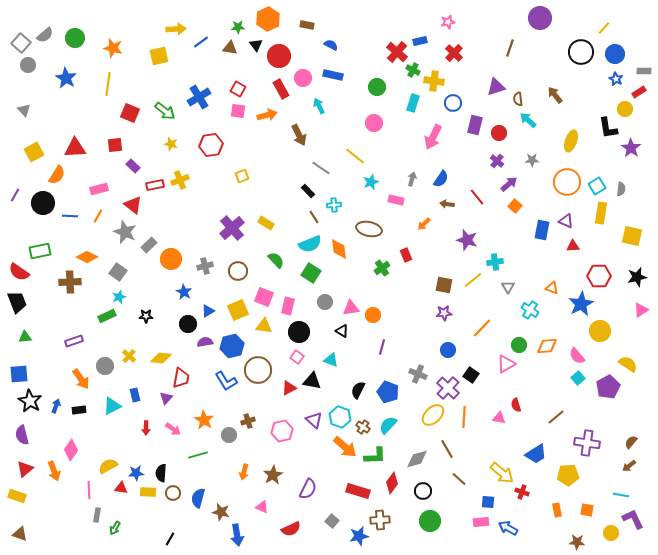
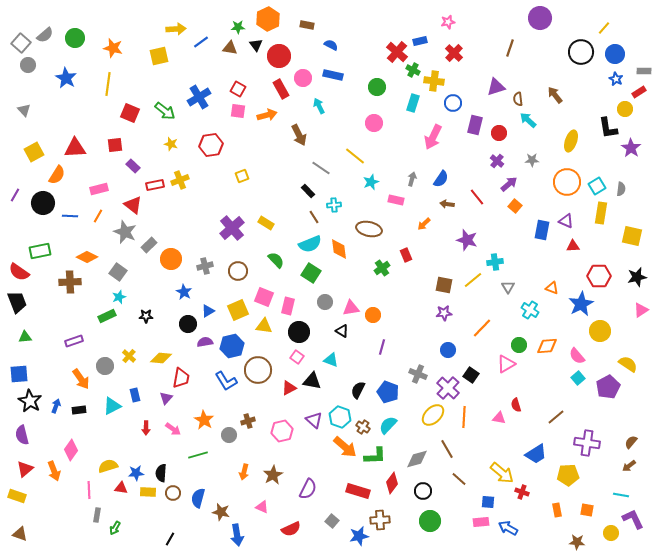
yellow semicircle at (108, 466): rotated 12 degrees clockwise
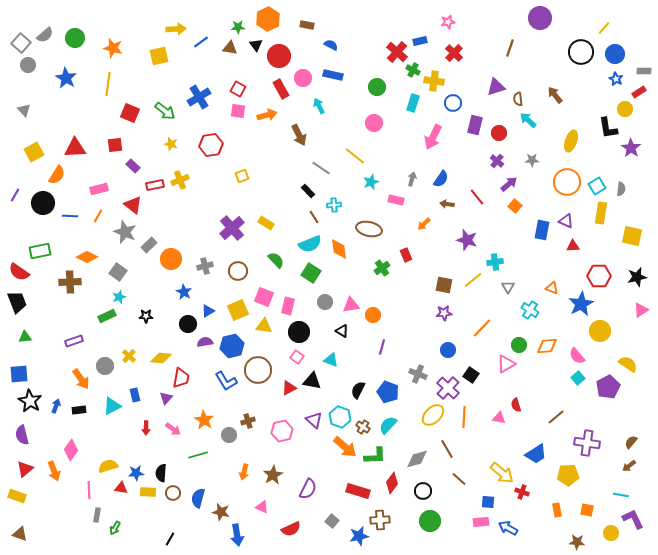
pink triangle at (351, 308): moved 3 px up
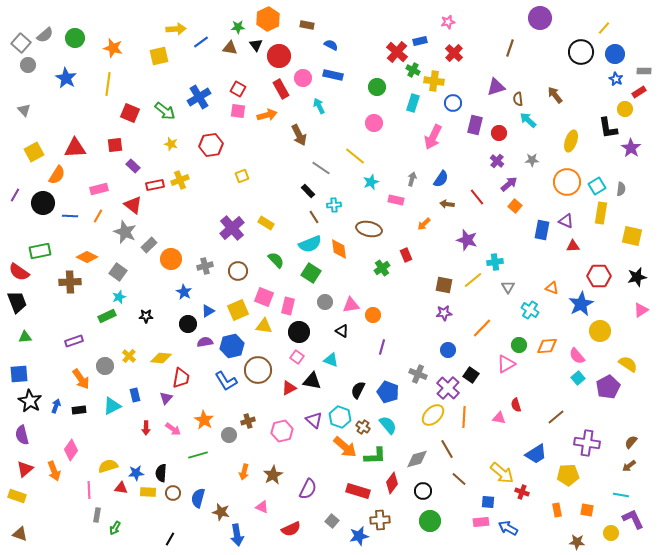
cyan semicircle at (388, 425): rotated 96 degrees clockwise
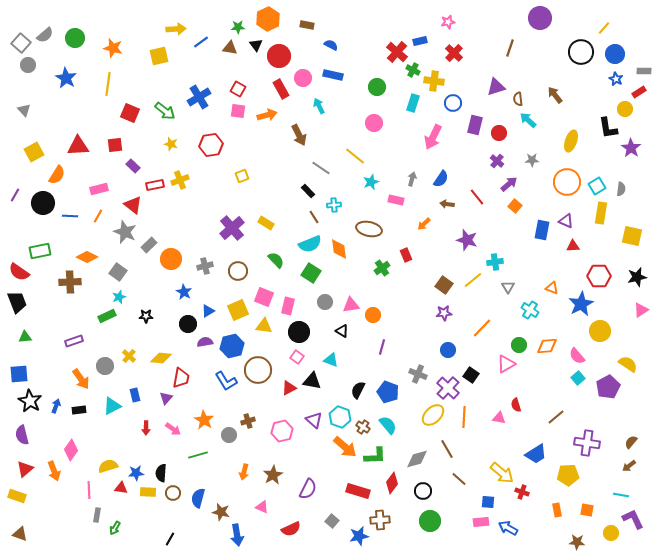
red triangle at (75, 148): moved 3 px right, 2 px up
brown square at (444, 285): rotated 24 degrees clockwise
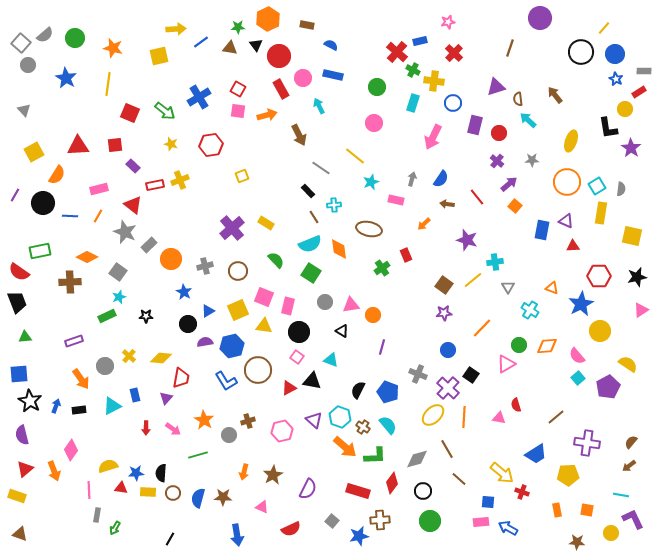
brown star at (221, 512): moved 2 px right, 15 px up; rotated 12 degrees counterclockwise
